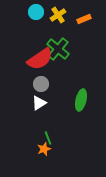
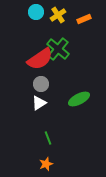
green ellipse: moved 2 px left, 1 px up; rotated 50 degrees clockwise
orange star: moved 2 px right, 15 px down
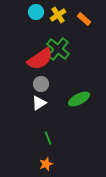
orange rectangle: rotated 64 degrees clockwise
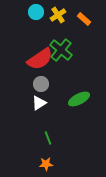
green cross: moved 3 px right, 1 px down
orange star: rotated 16 degrees clockwise
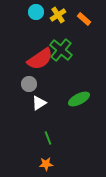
gray circle: moved 12 px left
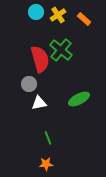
red semicircle: rotated 72 degrees counterclockwise
white triangle: rotated 21 degrees clockwise
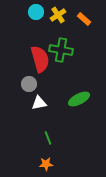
green cross: rotated 30 degrees counterclockwise
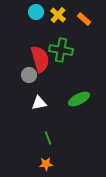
yellow cross: rotated 14 degrees counterclockwise
gray circle: moved 9 px up
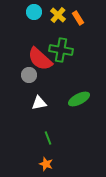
cyan circle: moved 2 px left
orange rectangle: moved 6 px left, 1 px up; rotated 16 degrees clockwise
red semicircle: rotated 148 degrees clockwise
orange star: rotated 24 degrees clockwise
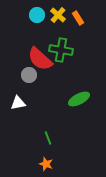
cyan circle: moved 3 px right, 3 px down
white triangle: moved 21 px left
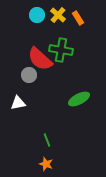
green line: moved 1 px left, 2 px down
